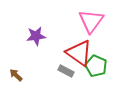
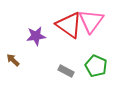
red triangle: moved 10 px left, 28 px up
brown arrow: moved 3 px left, 15 px up
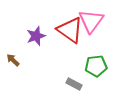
red triangle: moved 1 px right, 5 px down
purple star: rotated 12 degrees counterclockwise
green pentagon: rotated 30 degrees counterclockwise
gray rectangle: moved 8 px right, 13 px down
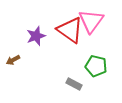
brown arrow: rotated 72 degrees counterclockwise
green pentagon: rotated 20 degrees clockwise
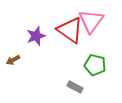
green pentagon: moved 1 px left, 1 px up
gray rectangle: moved 1 px right, 3 px down
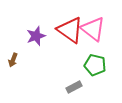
pink triangle: moved 2 px right, 8 px down; rotated 28 degrees counterclockwise
brown arrow: rotated 40 degrees counterclockwise
gray rectangle: moved 1 px left; rotated 56 degrees counterclockwise
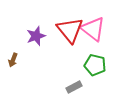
red triangle: rotated 16 degrees clockwise
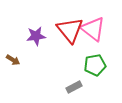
purple star: rotated 12 degrees clockwise
brown arrow: rotated 80 degrees counterclockwise
green pentagon: rotated 25 degrees counterclockwise
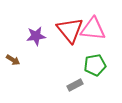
pink triangle: rotated 32 degrees counterclockwise
gray rectangle: moved 1 px right, 2 px up
